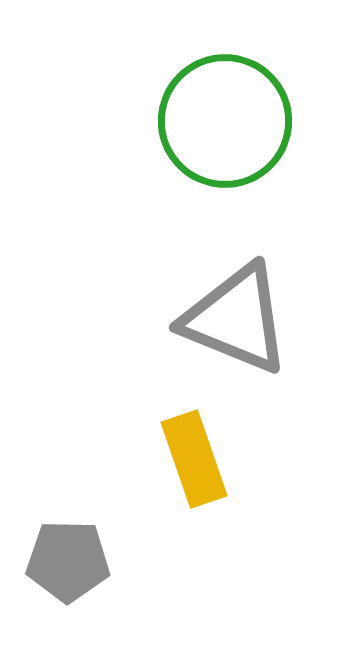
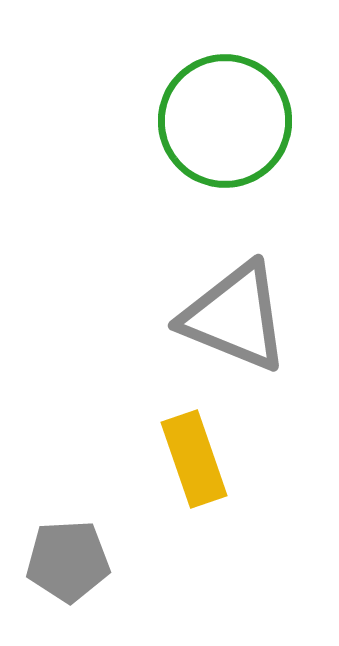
gray triangle: moved 1 px left, 2 px up
gray pentagon: rotated 4 degrees counterclockwise
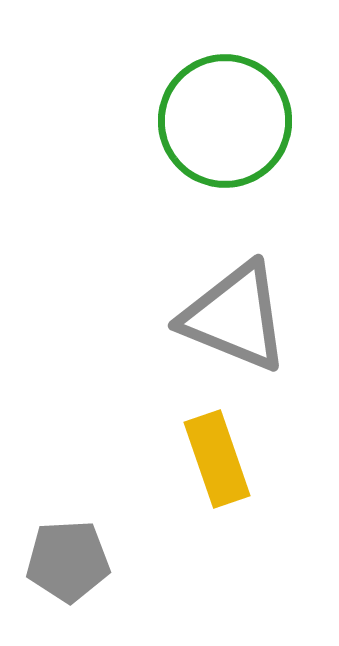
yellow rectangle: moved 23 px right
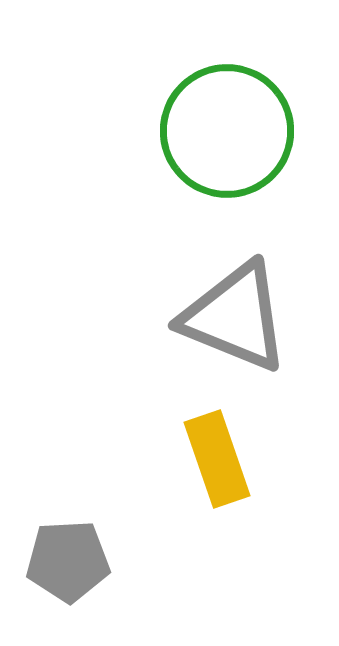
green circle: moved 2 px right, 10 px down
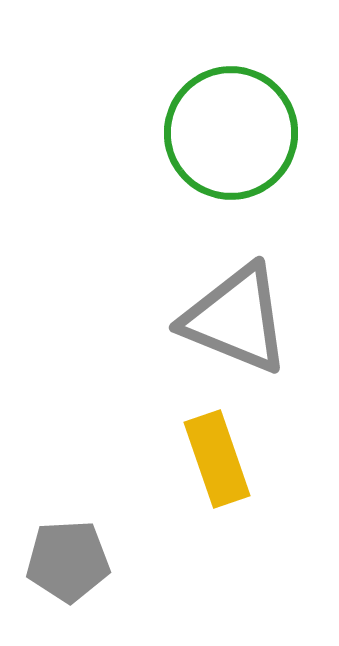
green circle: moved 4 px right, 2 px down
gray triangle: moved 1 px right, 2 px down
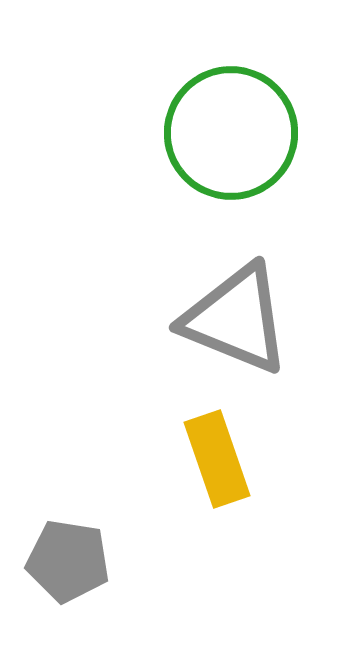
gray pentagon: rotated 12 degrees clockwise
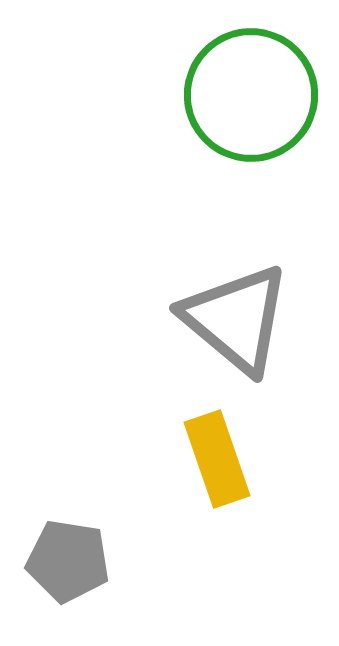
green circle: moved 20 px right, 38 px up
gray triangle: rotated 18 degrees clockwise
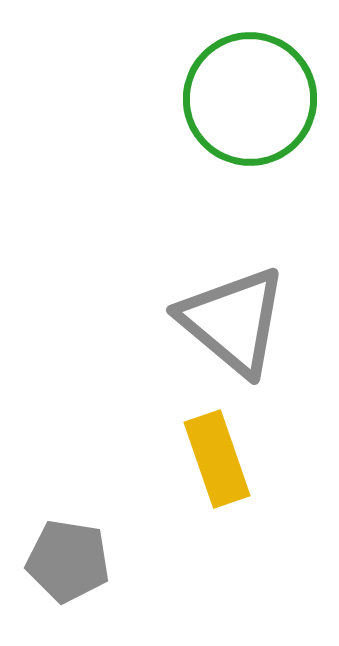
green circle: moved 1 px left, 4 px down
gray triangle: moved 3 px left, 2 px down
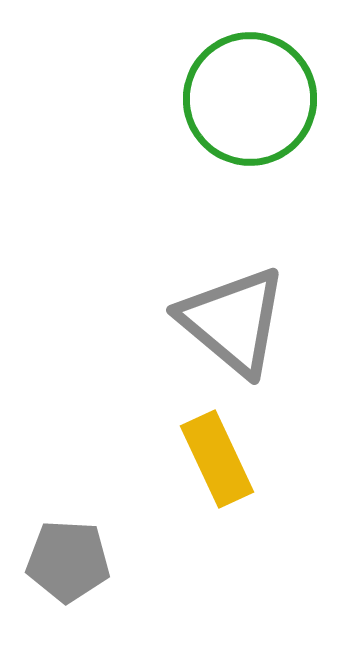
yellow rectangle: rotated 6 degrees counterclockwise
gray pentagon: rotated 6 degrees counterclockwise
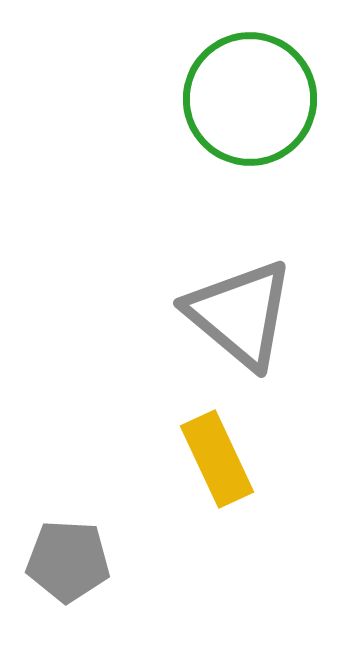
gray triangle: moved 7 px right, 7 px up
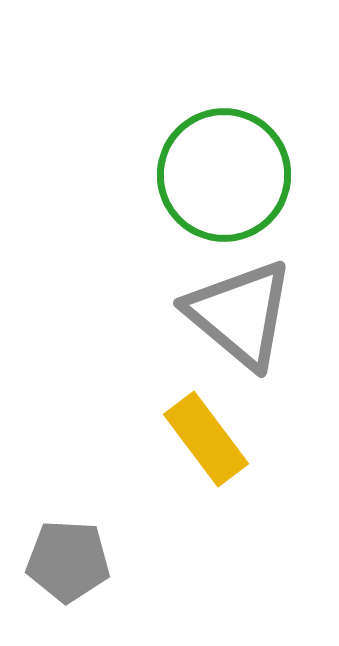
green circle: moved 26 px left, 76 px down
yellow rectangle: moved 11 px left, 20 px up; rotated 12 degrees counterclockwise
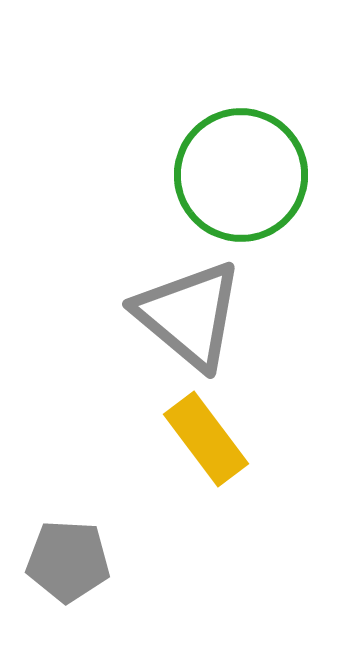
green circle: moved 17 px right
gray triangle: moved 51 px left, 1 px down
